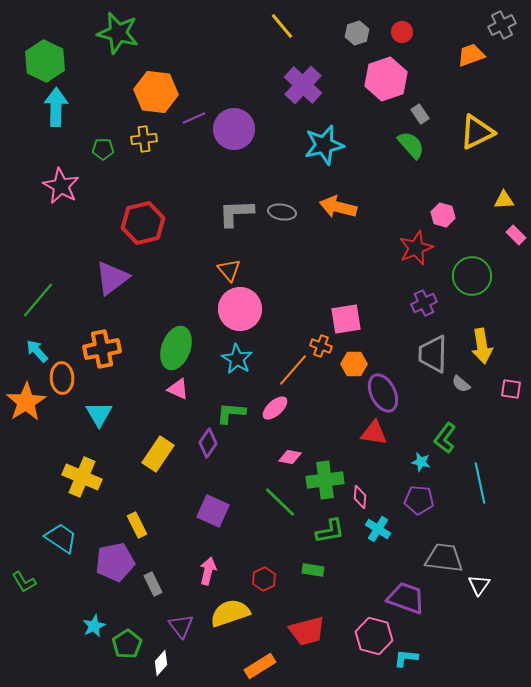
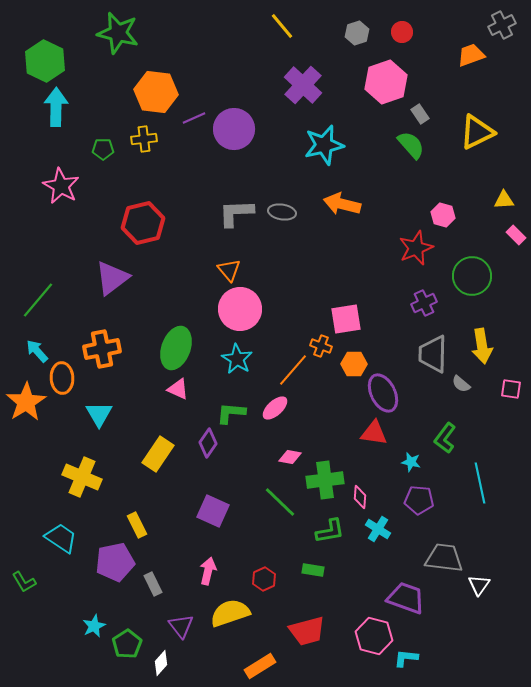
pink hexagon at (386, 79): moved 3 px down
orange arrow at (338, 207): moved 4 px right, 3 px up
cyan star at (421, 462): moved 10 px left
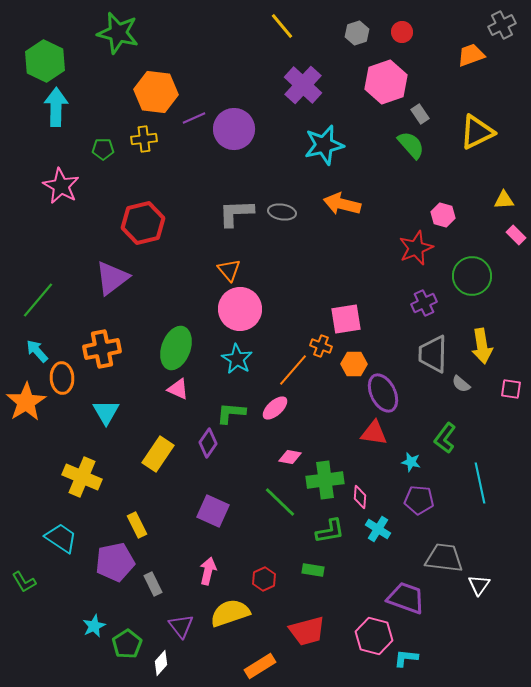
cyan triangle at (99, 414): moved 7 px right, 2 px up
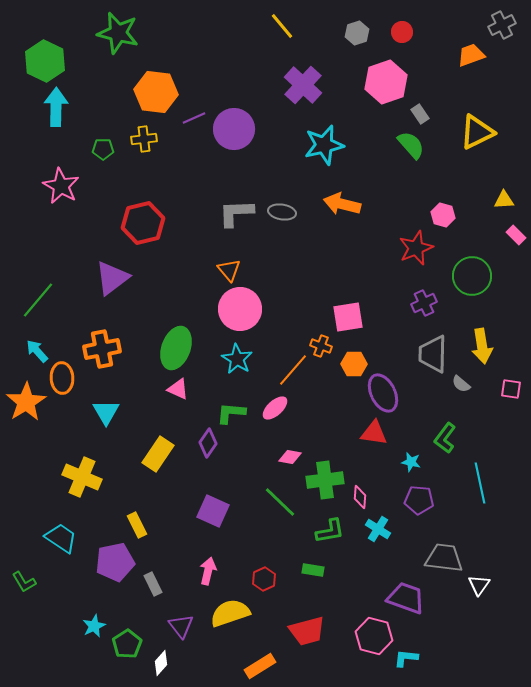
pink square at (346, 319): moved 2 px right, 2 px up
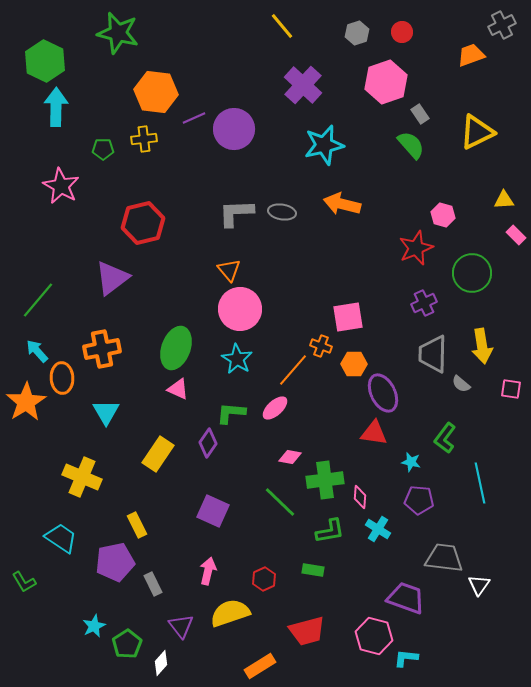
green circle at (472, 276): moved 3 px up
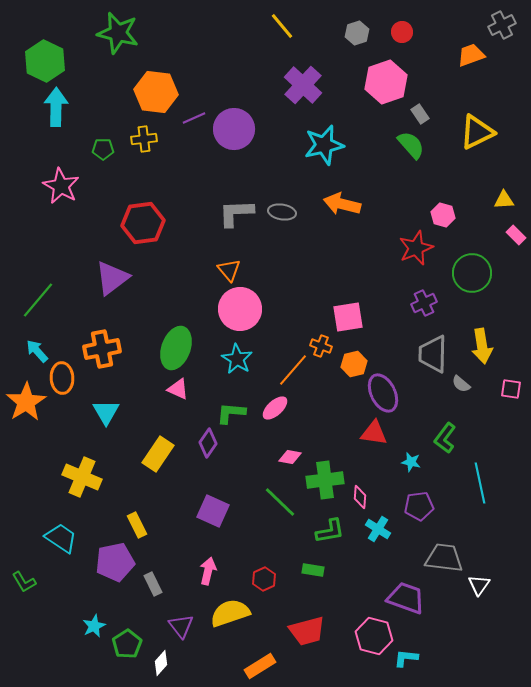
red hexagon at (143, 223): rotated 6 degrees clockwise
orange hexagon at (354, 364): rotated 15 degrees counterclockwise
purple pentagon at (419, 500): moved 6 px down; rotated 12 degrees counterclockwise
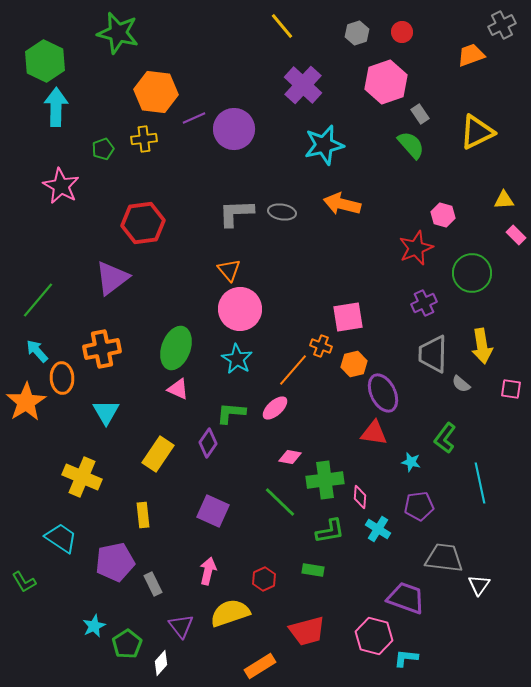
green pentagon at (103, 149): rotated 20 degrees counterclockwise
yellow rectangle at (137, 525): moved 6 px right, 10 px up; rotated 20 degrees clockwise
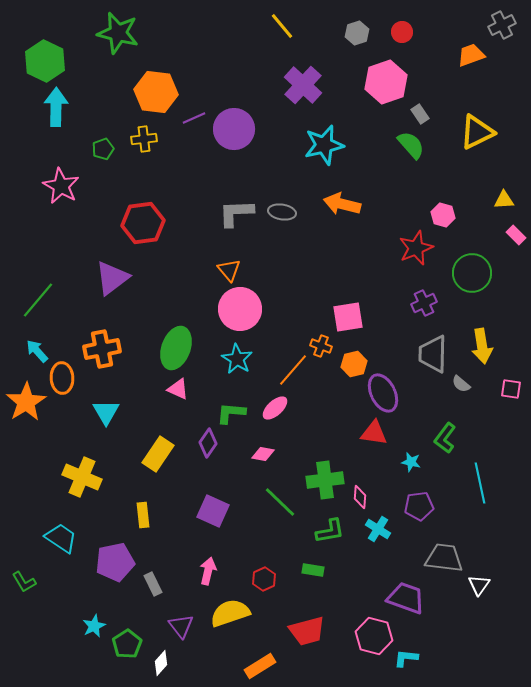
pink diamond at (290, 457): moved 27 px left, 3 px up
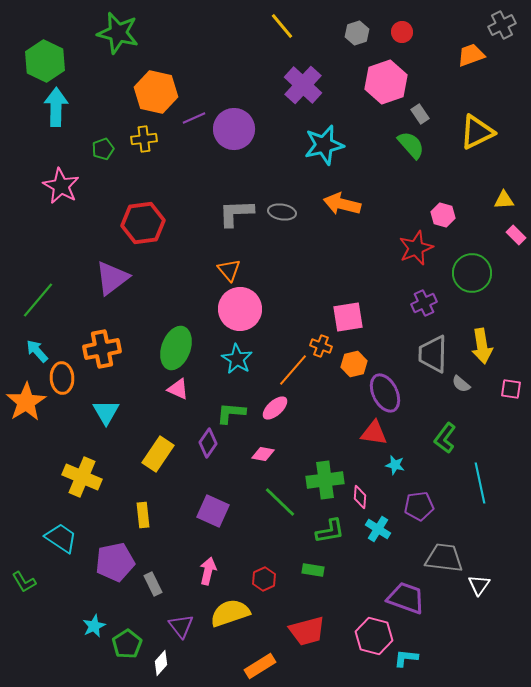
orange hexagon at (156, 92): rotated 6 degrees clockwise
purple ellipse at (383, 393): moved 2 px right
cyan star at (411, 462): moved 16 px left, 3 px down
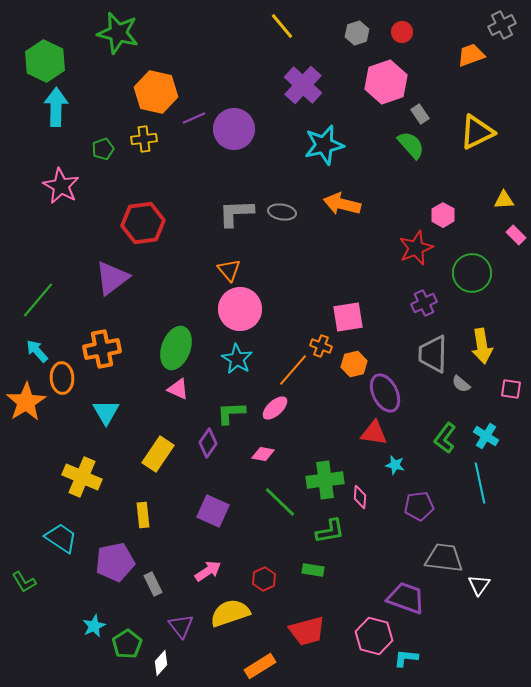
pink hexagon at (443, 215): rotated 15 degrees clockwise
green L-shape at (231, 413): rotated 8 degrees counterclockwise
cyan cross at (378, 529): moved 108 px right, 93 px up
pink arrow at (208, 571): rotated 44 degrees clockwise
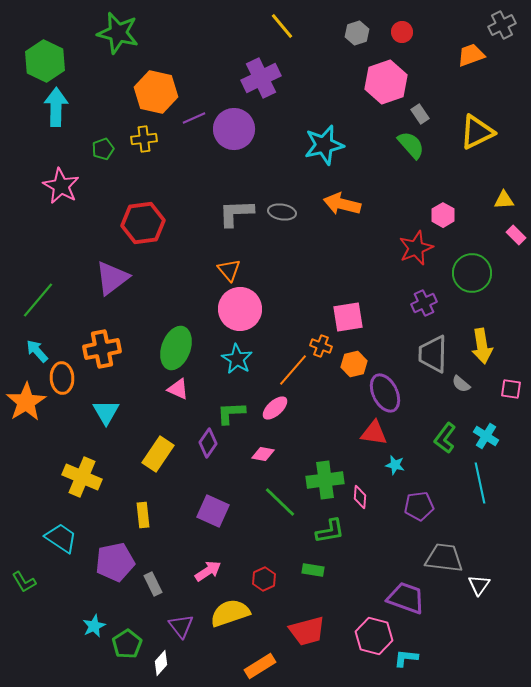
purple cross at (303, 85): moved 42 px left, 7 px up; rotated 21 degrees clockwise
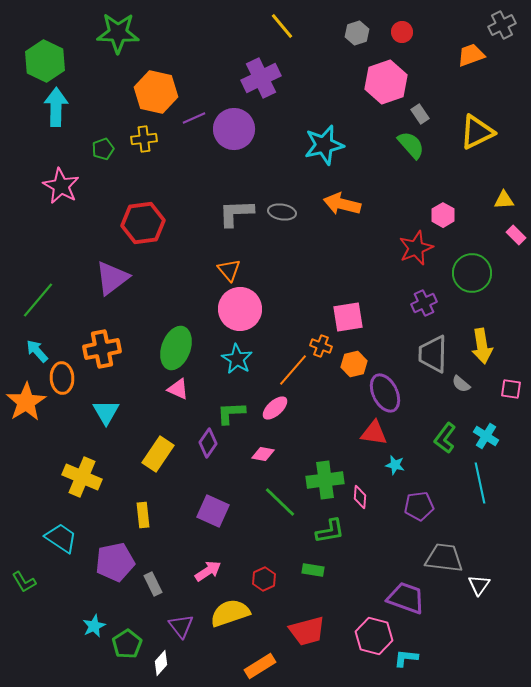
green star at (118, 33): rotated 12 degrees counterclockwise
